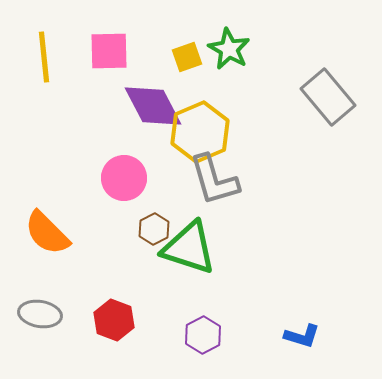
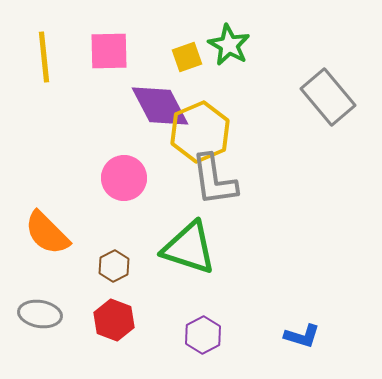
green star: moved 4 px up
purple diamond: moved 7 px right
gray L-shape: rotated 8 degrees clockwise
brown hexagon: moved 40 px left, 37 px down
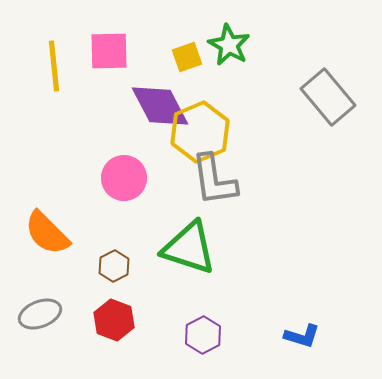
yellow line: moved 10 px right, 9 px down
gray ellipse: rotated 30 degrees counterclockwise
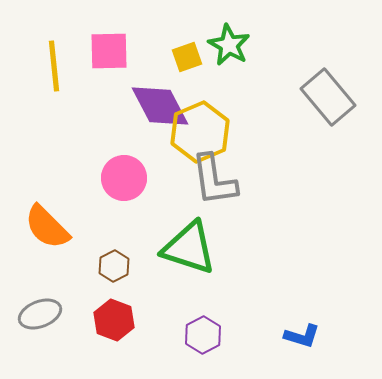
orange semicircle: moved 6 px up
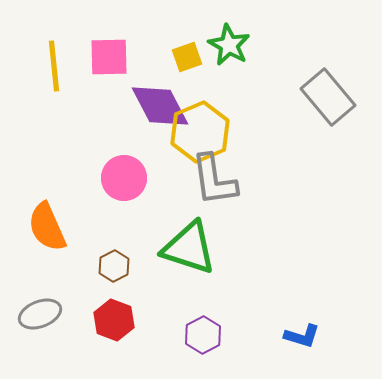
pink square: moved 6 px down
orange semicircle: rotated 21 degrees clockwise
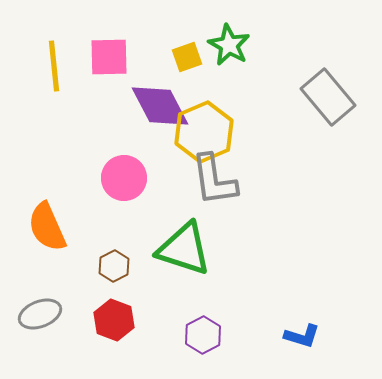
yellow hexagon: moved 4 px right
green triangle: moved 5 px left, 1 px down
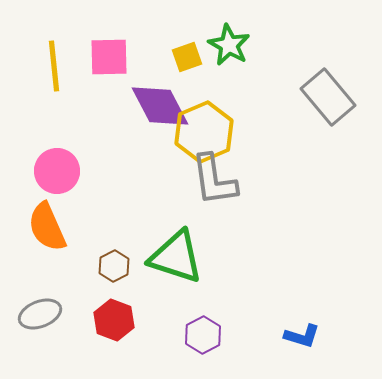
pink circle: moved 67 px left, 7 px up
green triangle: moved 8 px left, 8 px down
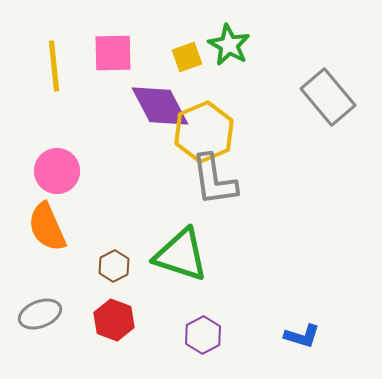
pink square: moved 4 px right, 4 px up
green triangle: moved 5 px right, 2 px up
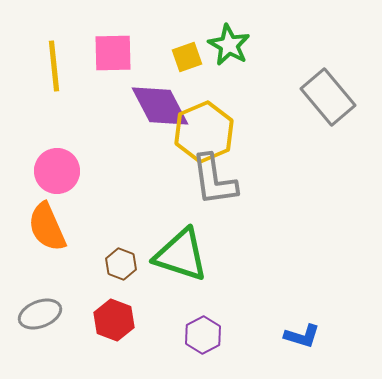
brown hexagon: moved 7 px right, 2 px up; rotated 12 degrees counterclockwise
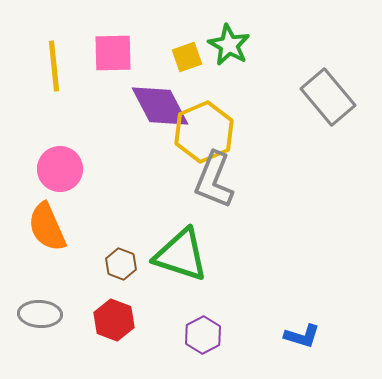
pink circle: moved 3 px right, 2 px up
gray L-shape: rotated 30 degrees clockwise
gray ellipse: rotated 24 degrees clockwise
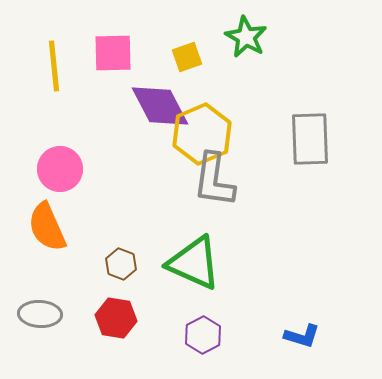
green star: moved 17 px right, 8 px up
gray rectangle: moved 18 px left, 42 px down; rotated 38 degrees clockwise
yellow hexagon: moved 2 px left, 2 px down
gray L-shape: rotated 14 degrees counterclockwise
green triangle: moved 13 px right, 8 px down; rotated 6 degrees clockwise
red hexagon: moved 2 px right, 2 px up; rotated 12 degrees counterclockwise
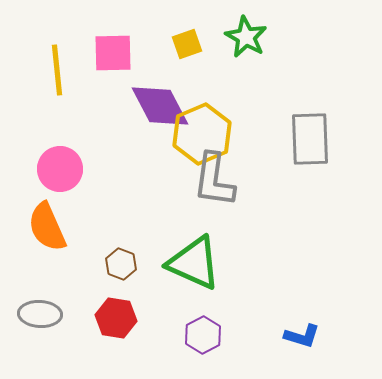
yellow square: moved 13 px up
yellow line: moved 3 px right, 4 px down
